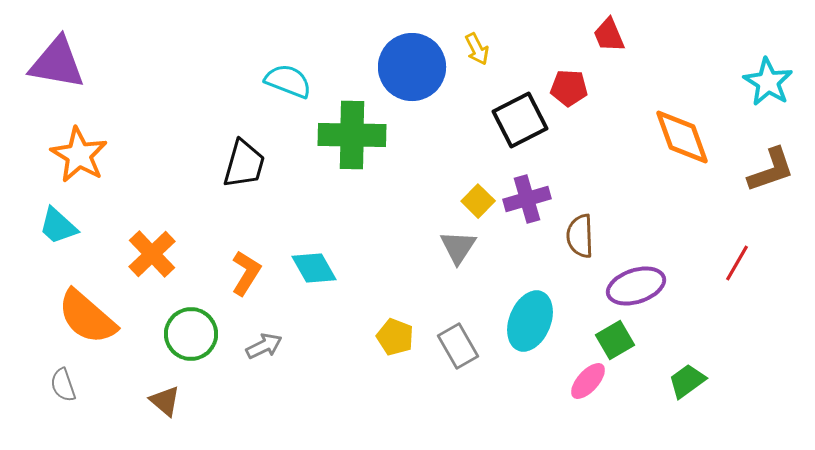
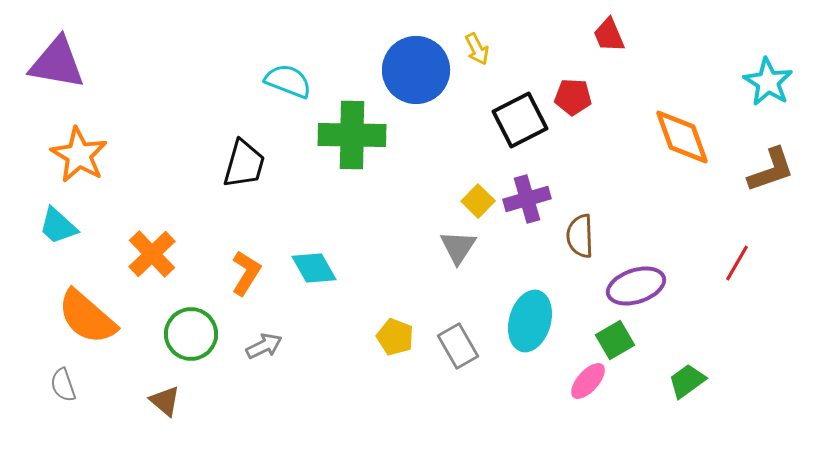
blue circle: moved 4 px right, 3 px down
red pentagon: moved 4 px right, 9 px down
cyan ellipse: rotated 6 degrees counterclockwise
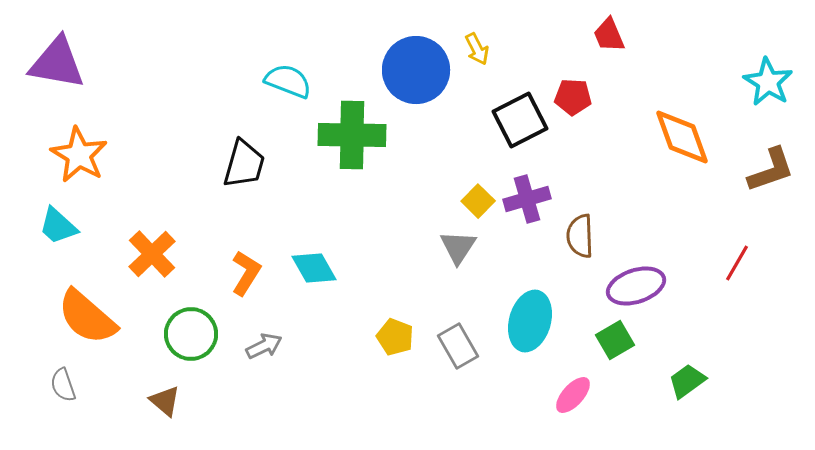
pink ellipse: moved 15 px left, 14 px down
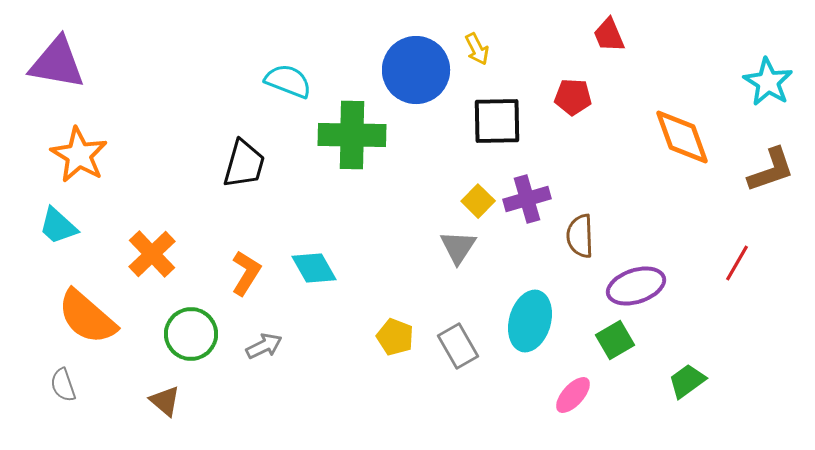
black square: moved 23 px left, 1 px down; rotated 26 degrees clockwise
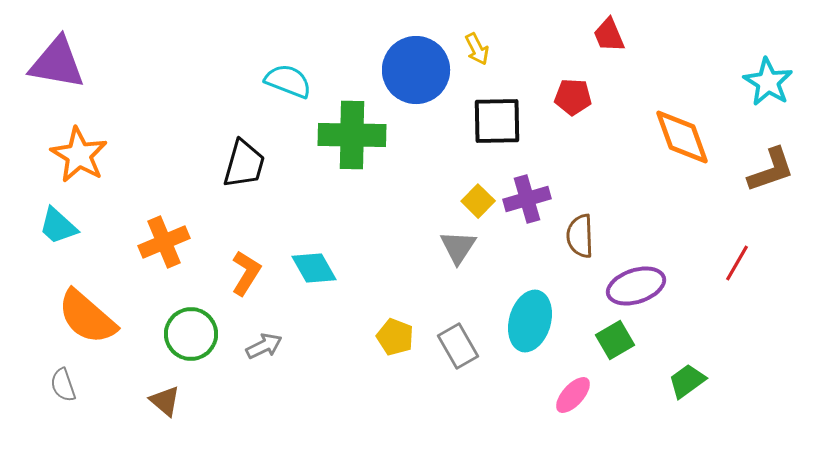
orange cross: moved 12 px right, 12 px up; rotated 21 degrees clockwise
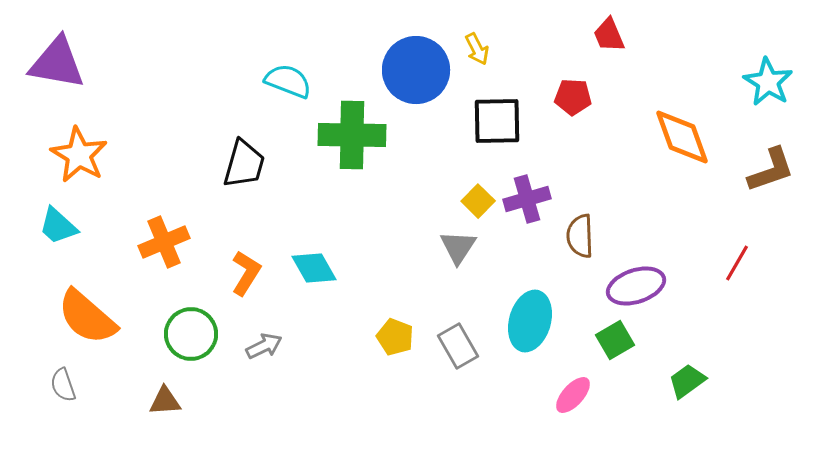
brown triangle: rotated 44 degrees counterclockwise
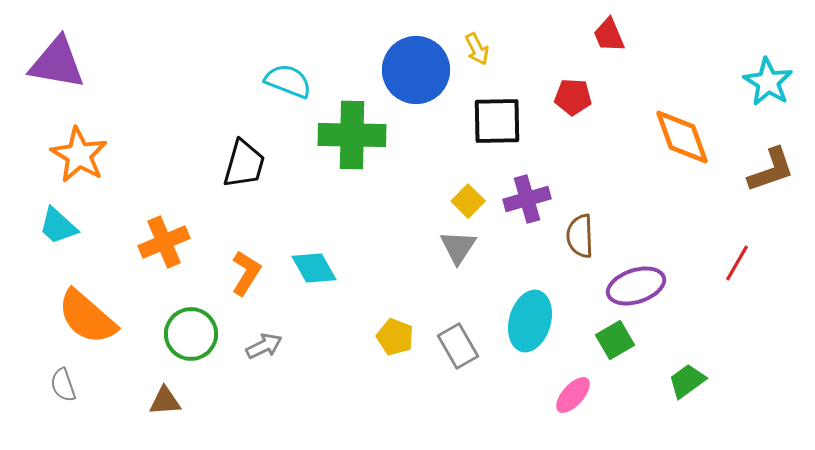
yellow square: moved 10 px left
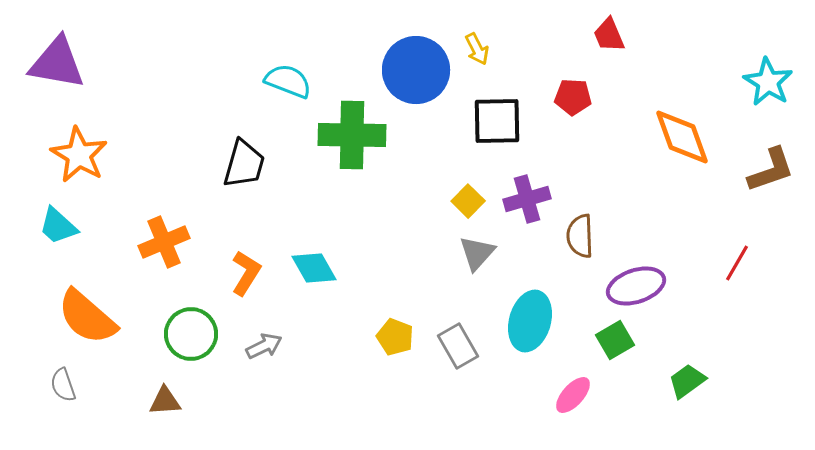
gray triangle: moved 19 px right, 6 px down; rotated 9 degrees clockwise
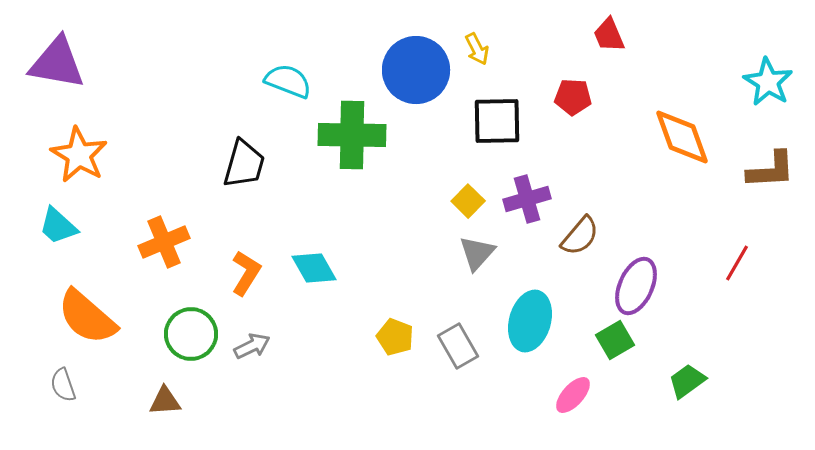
brown L-shape: rotated 16 degrees clockwise
brown semicircle: rotated 138 degrees counterclockwise
purple ellipse: rotated 48 degrees counterclockwise
gray arrow: moved 12 px left
